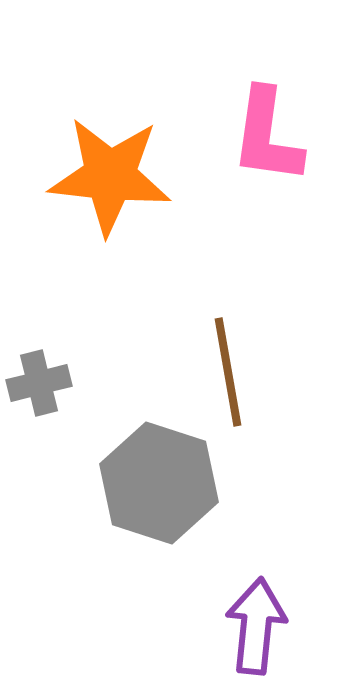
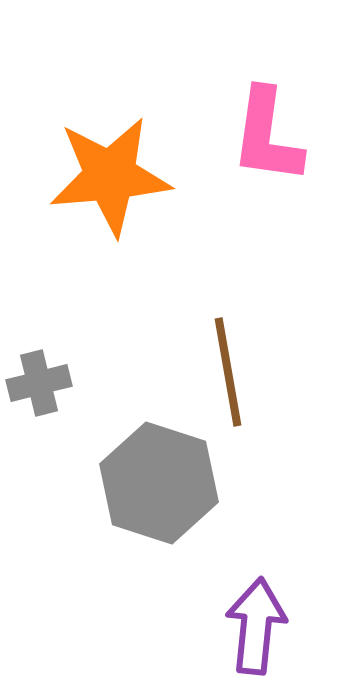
orange star: rotated 11 degrees counterclockwise
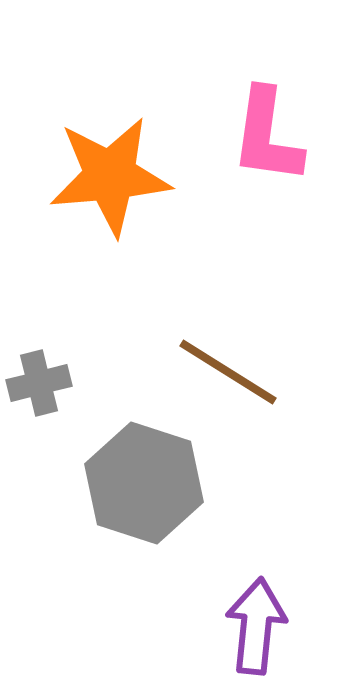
brown line: rotated 48 degrees counterclockwise
gray hexagon: moved 15 px left
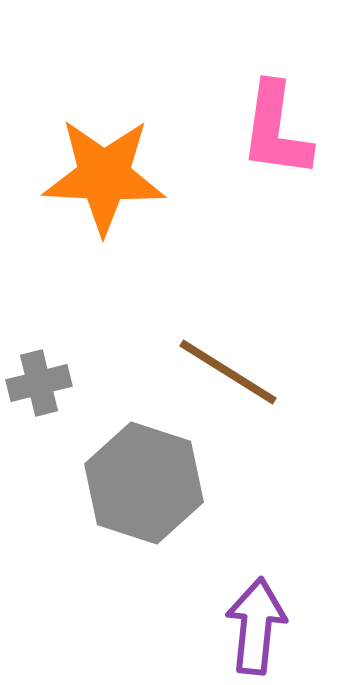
pink L-shape: moved 9 px right, 6 px up
orange star: moved 6 px left; rotated 8 degrees clockwise
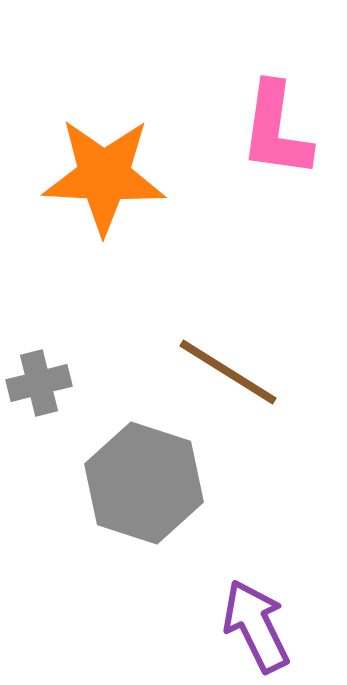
purple arrow: rotated 32 degrees counterclockwise
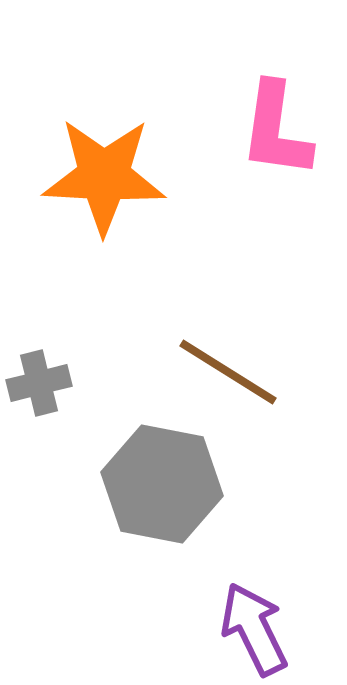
gray hexagon: moved 18 px right, 1 px down; rotated 7 degrees counterclockwise
purple arrow: moved 2 px left, 3 px down
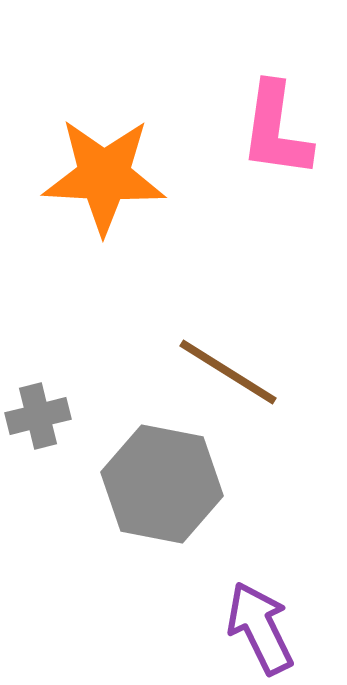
gray cross: moved 1 px left, 33 px down
purple arrow: moved 6 px right, 1 px up
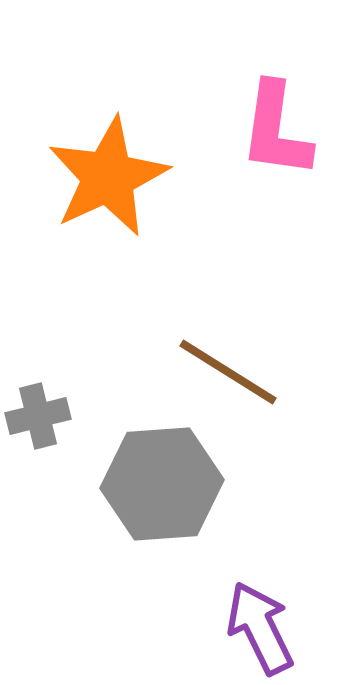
orange star: moved 4 px right, 1 px down; rotated 28 degrees counterclockwise
gray hexagon: rotated 15 degrees counterclockwise
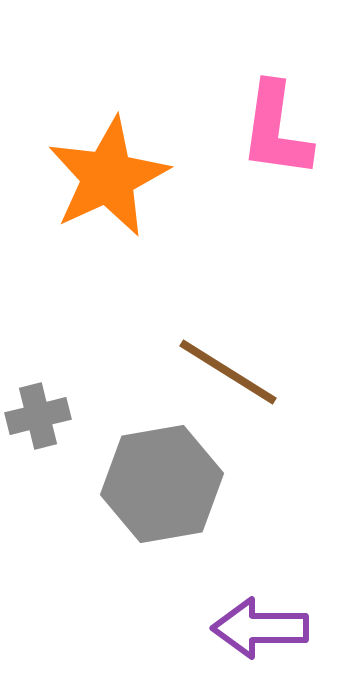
gray hexagon: rotated 6 degrees counterclockwise
purple arrow: rotated 64 degrees counterclockwise
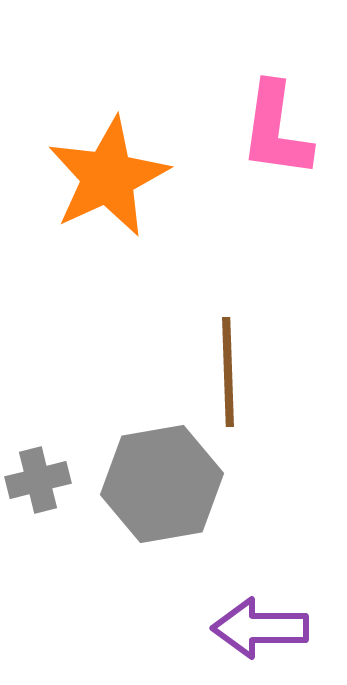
brown line: rotated 56 degrees clockwise
gray cross: moved 64 px down
